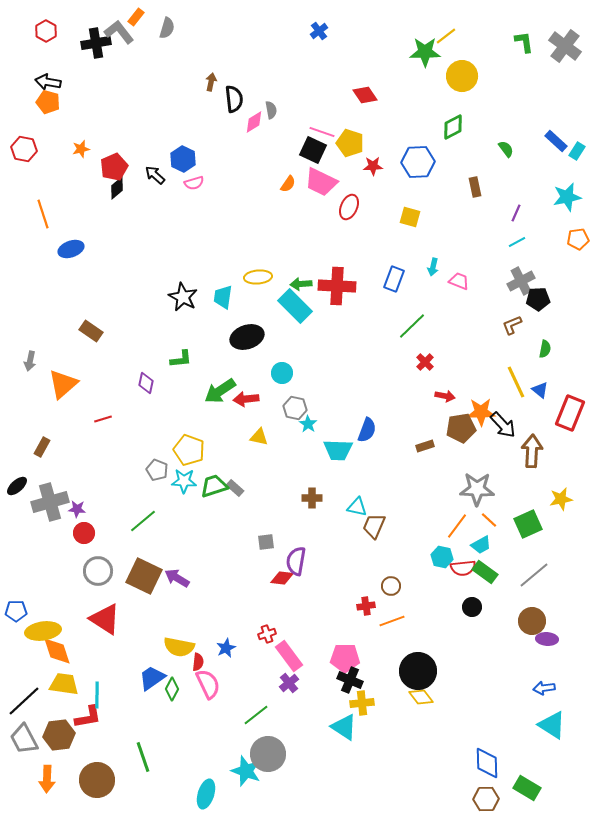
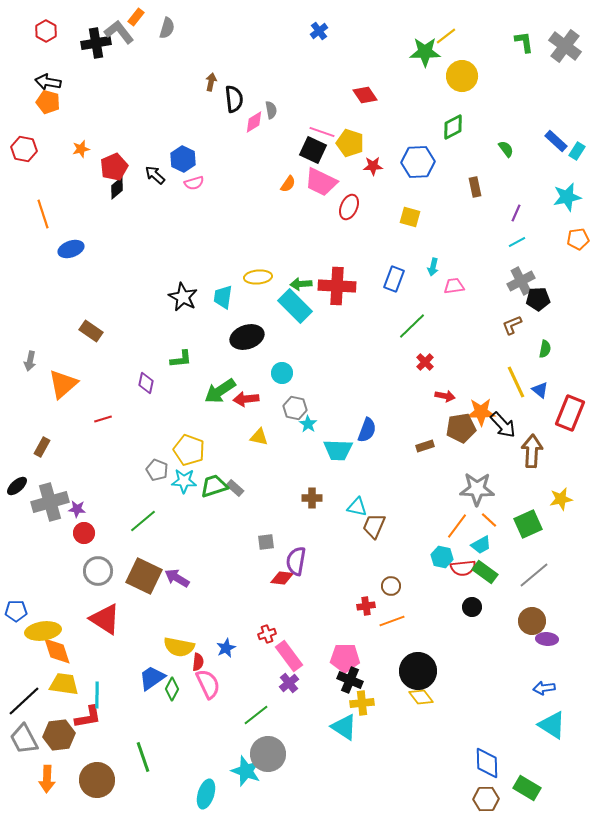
pink trapezoid at (459, 281): moved 5 px left, 5 px down; rotated 30 degrees counterclockwise
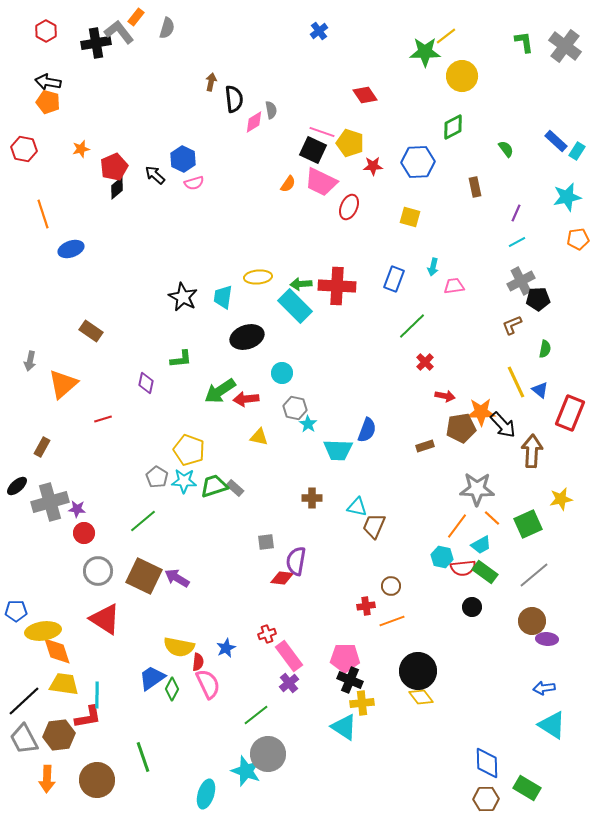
gray pentagon at (157, 470): moved 7 px down; rotated 10 degrees clockwise
orange line at (489, 520): moved 3 px right, 2 px up
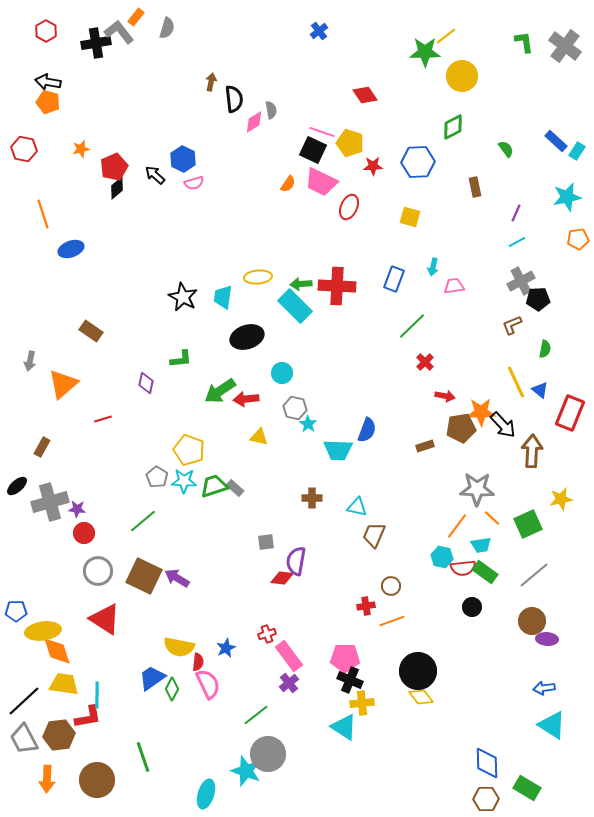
brown trapezoid at (374, 526): moved 9 px down
cyan trapezoid at (481, 545): rotated 20 degrees clockwise
